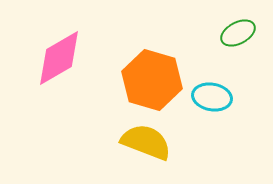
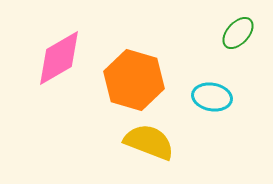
green ellipse: rotated 20 degrees counterclockwise
orange hexagon: moved 18 px left
yellow semicircle: moved 3 px right
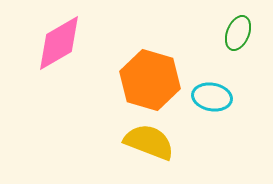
green ellipse: rotated 20 degrees counterclockwise
pink diamond: moved 15 px up
orange hexagon: moved 16 px right
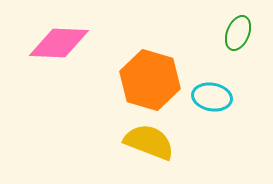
pink diamond: rotated 32 degrees clockwise
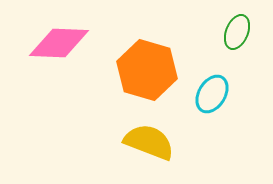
green ellipse: moved 1 px left, 1 px up
orange hexagon: moved 3 px left, 10 px up
cyan ellipse: moved 3 px up; rotated 69 degrees counterclockwise
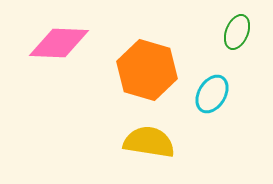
yellow semicircle: rotated 12 degrees counterclockwise
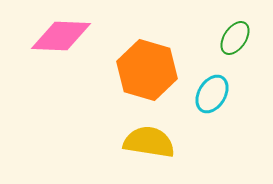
green ellipse: moved 2 px left, 6 px down; rotated 12 degrees clockwise
pink diamond: moved 2 px right, 7 px up
